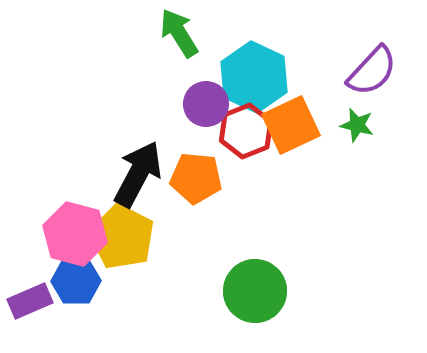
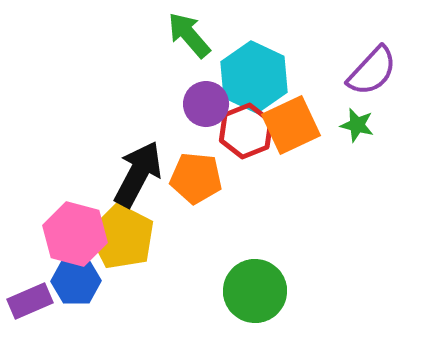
green arrow: moved 10 px right, 2 px down; rotated 9 degrees counterclockwise
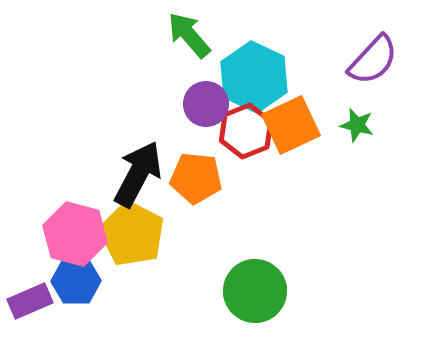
purple semicircle: moved 1 px right, 11 px up
yellow pentagon: moved 10 px right, 3 px up
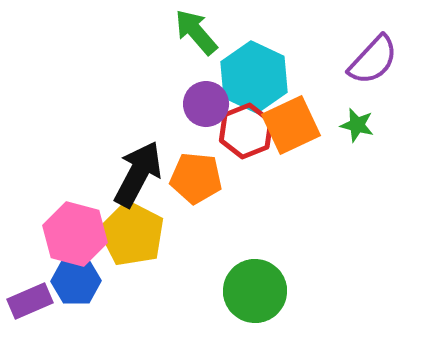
green arrow: moved 7 px right, 3 px up
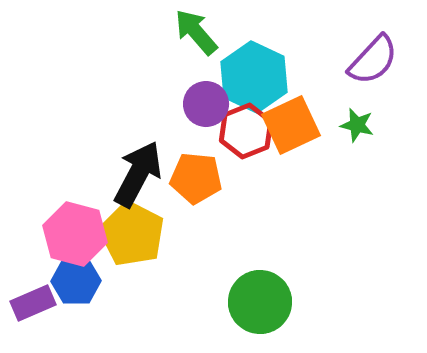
green circle: moved 5 px right, 11 px down
purple rectangle: moved 3 px right, 2 px down
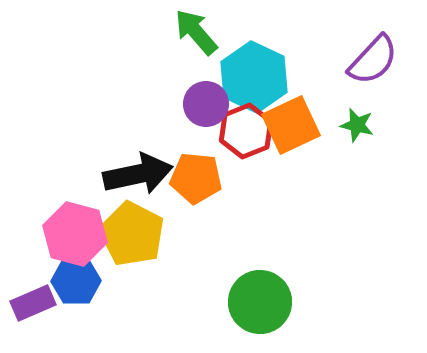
black arrow: rotated 50 degrees clockwise
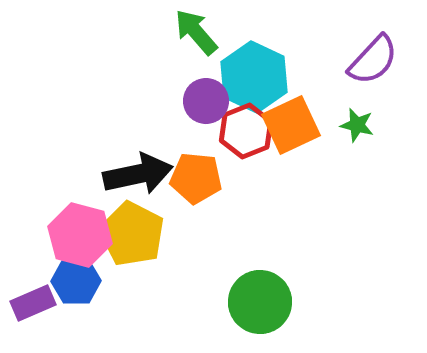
purple circle: moved 3 px up
pink hexagon: moved 5 px right, 1 px down
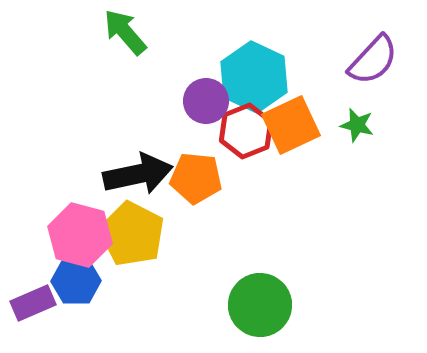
green arrow: moved 71 px left
green circle: moved 3 px down
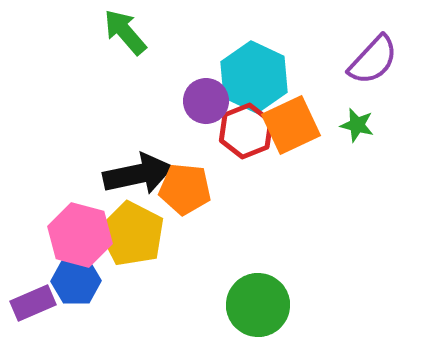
orange pentagon: moved 11 px left, 11 px down
green circle: moved 2 px left
